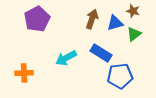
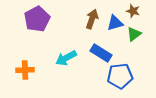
orange cross: moved 1 px right, 3 px up
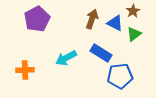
brown star: rotated 24 degrees clockwise
blue triangle: rotated 42 degrees clockwise
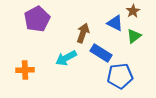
brown arrow: moved 9 px left, 14 px down
green triangle: moved 2 px down
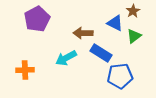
brown arrow: rotated 108 degrees counterclockwise
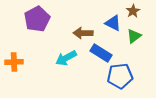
blue triangle: moved 2 px left
orange cross: moved 11 px left, 8 px up
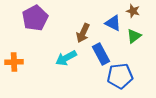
brown star: rotated 24 degrees counterclockwise
purple pentagon: moved 2 px left, 1 px up
brown arrow: rotated 66 degrees counterclockwise
blue rectangle: moved 1 px down; rotated 30 degrees clockwise
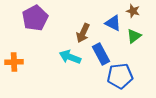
cyan arrow: moved 4 px right, 1 px up; rotated 50 degrees clockwise
